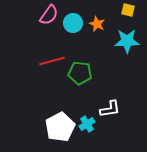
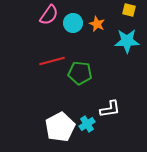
yellow square: moved 1 px right
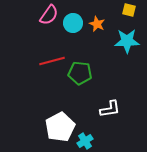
cyan cross: moved 2 px left, 17 px down
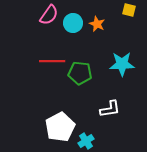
cyan star: moved 5 px left, 23 px down
red line: rotated 15 degrees clockwise
cyan cross: moved 1 px right
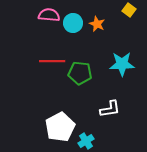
yellow square: rotated 24 degrees clockwise
pink semicircle: rotated 120 degrees counterclockwise
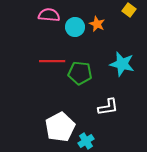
cyan circle: moved 2 px right, 4 px down
cyan star: rotated 15 degrees clockwise
white L-shape: moved 2 px left, 2 px up
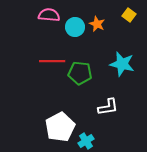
yellow square: moved 5 px down
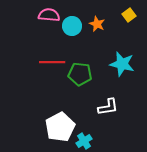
yellow square: rotated 16 degrees clockwise
cyan circle: moved 3 px left, 1 px up
red line: moved 1 px down
green pentagon: moved 1 px down
cyan cross: moved 2 px left
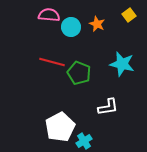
cyan circle: moved 1 px left, 1 px down
red line: rotated 15 degrees clockwise
green pentagon: moved 1 px left, 1 px up; rotated 15 degrees clockwise
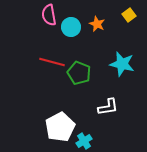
pink semicircle: rotated 105 degrees counterclockwise
